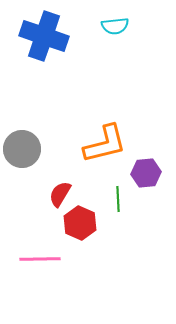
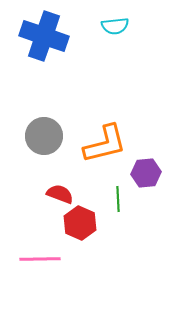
gray circle: moved 22 px right, 13 px up
red semicircle: rotated 80 degrees clockwise
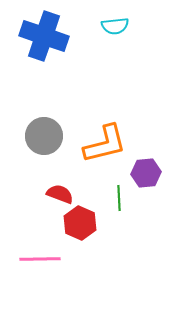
green line: moved 1 px right, 1 px up
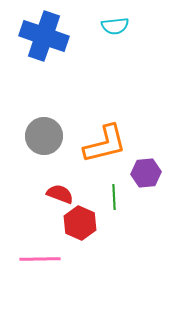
green line: moved 5 px left, 1 px up
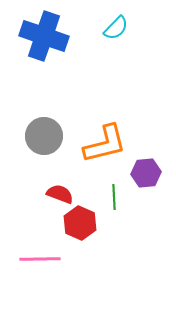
cyan semicircle: moved 1 px right, 2 px down; rotated 40 degrees counterclockwise
